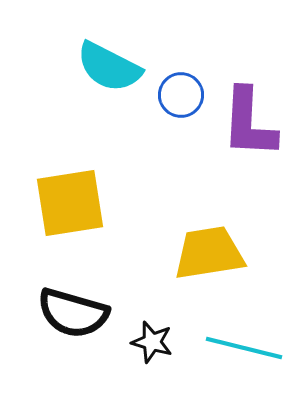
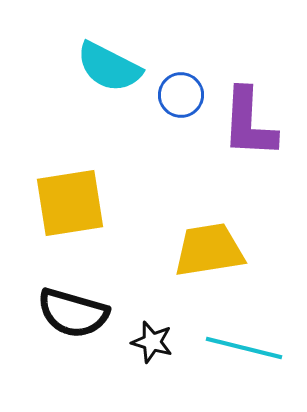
yellow trapezoid: moved 3 px up
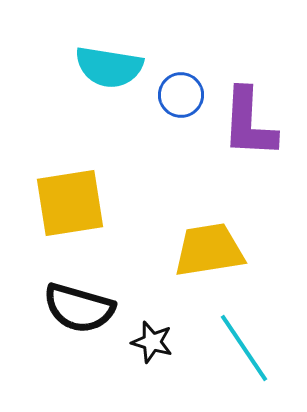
cyan semicircle: rotated 18 degrees counterclockwise
black semicircle: moved 6 px right, 5 px up
cyan line: rotated 42 degrees clockwise
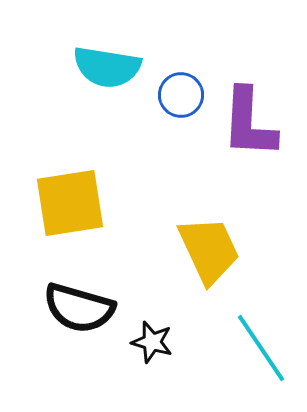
cyan semicircle: moved 2 px left
yellow trapezoid: rotated 74 degrees clockwise
cyan line: moved 17 px right
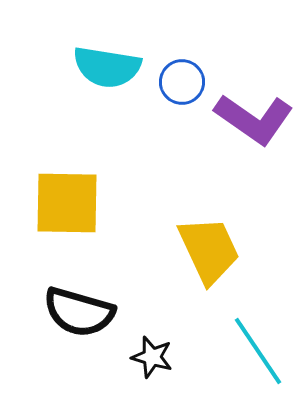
blue circle: moved 1 px right, 13 px up
purple L-shape: moved 5 px right, 4 px up; rotated 58 degrees counterclockwise
yellow square: moved 3 px left; rotated 10 degrees clockwise
black semicircle: moved 4 px down
black star: moved 15 px down
cyan line: moved 3 px left, 3 px down
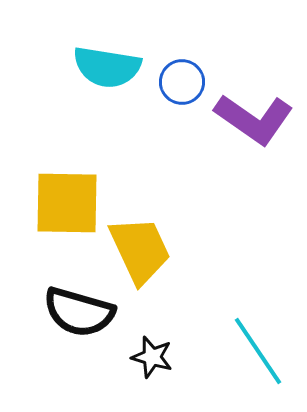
yellow trapezoid: moved 69 px left
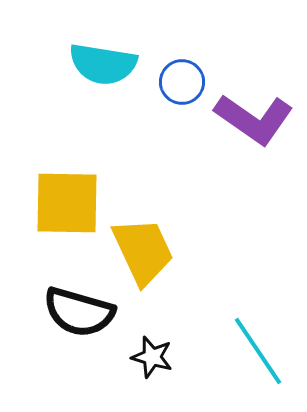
cyan semicircle: moved 4 px left, 3 px up
yellow trapezoid: moved 3 px right, 1 px down
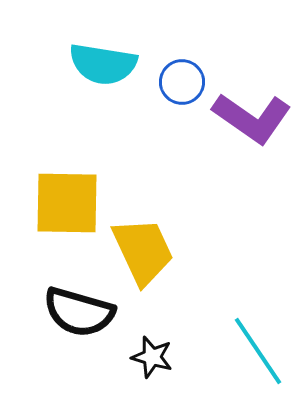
purple L-shape: moved 2 px left, 1 px up
